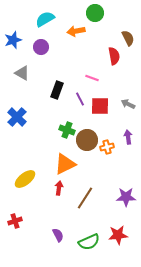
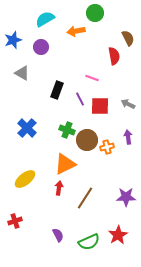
blue cross: moved 10 px right, 11 px down
red star: rotated 24 degrees counterclockwise
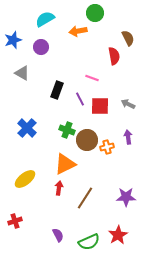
orange arrow: moved 2 px right
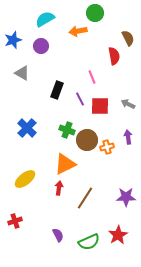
purple circle: moved 1 px up
pink line: moved 1 px up; rotated 48 degrees clockwise
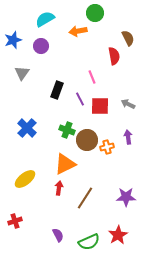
gray triangle: rotated 35 degrees clockwise
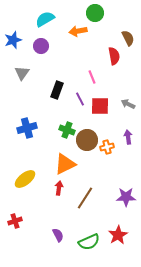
blue cross: rotated 30 degrees clockwise
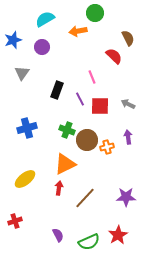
purple circle: moved 1 px right, 1 px down
red semicircle: rotated 36 degrees counterclockwise
brown line: rotated 10 degrees clockwise
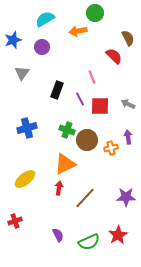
orange cross: moved 4 px right, 1 px down
